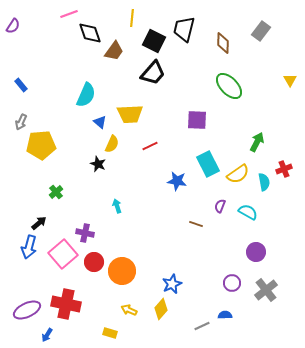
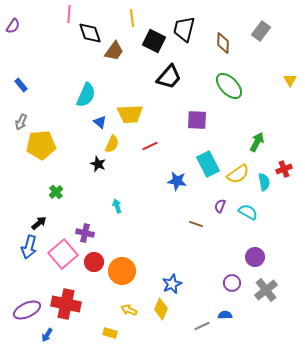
pink line at (69, 14): rotated 66 degrees counterclockwise
yellow line at (132, 18): rotated 12 degrees counterclockwise
black trapezoid at (153, 73): moved 16 px right, 4 px down
purple circle at (256, 252): moved 1 px left, 5 px down
yellow diamond at (161, 309): rotated 20 degrees counterclockwise
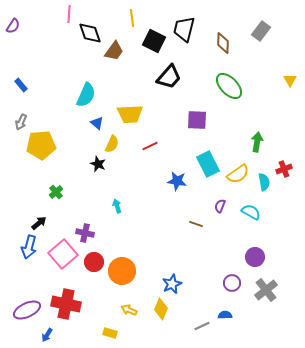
blue triangle at (100, 122): moved 3 px left, 1 px down
green arrow at (257, 142): rotated 18 degrees counterclockwise
cyan semicircle at (248, 212): moved 3 px right
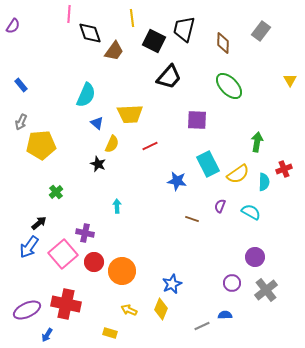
cyan semicircle at (264, 182): rotated 12 degrees clockwise
cyan arrow at (117, 206): rotated 16 degrees clockwise
brown line at (196, 224): moved 4 px left, 5 px up
blue arrow at (29, 247): rotated 20 degrees clockwise
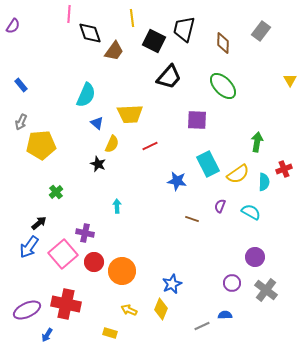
green ellipse at (229, 86): moved 6 px left
gray cross at (266, 290): rotated 15 degrees counterclockwise
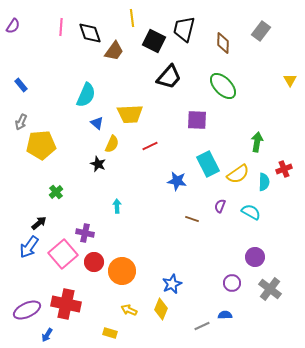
pink line at (69, 14): moved 8 px left, 13 px down
gray cross at (266, 290): moved 4 px right, 1 px up
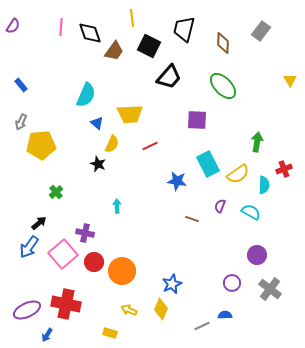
black square at (154, 41): moved 5 px left, 5 px down
cyan semicircle at (264, 182): moved 3 px down
purple circle at (255, 257): moved 2 px right, 2 px up
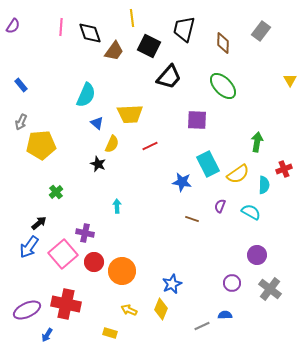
blue star at (177, 181): moved 5 px right, 1 px down
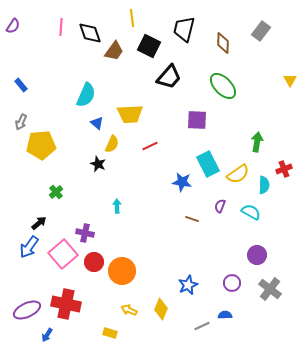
blue star at (172, 284): moved 16 px right, 1 px down
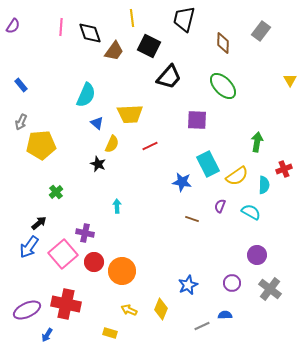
black trapezoid at (184, 29): moved 10 px up
yellow semicircle at (238, 174): moved 1 px left, 2 px down
